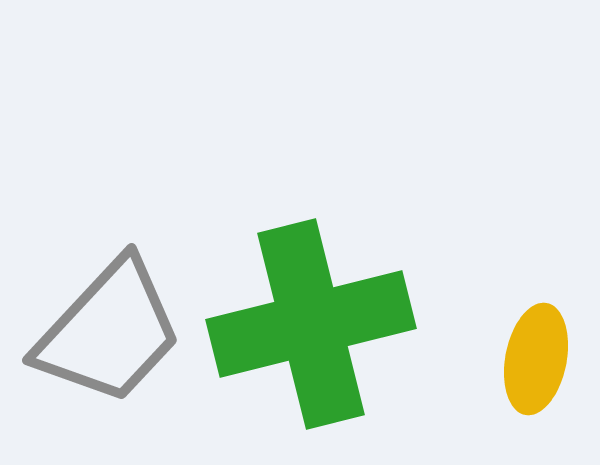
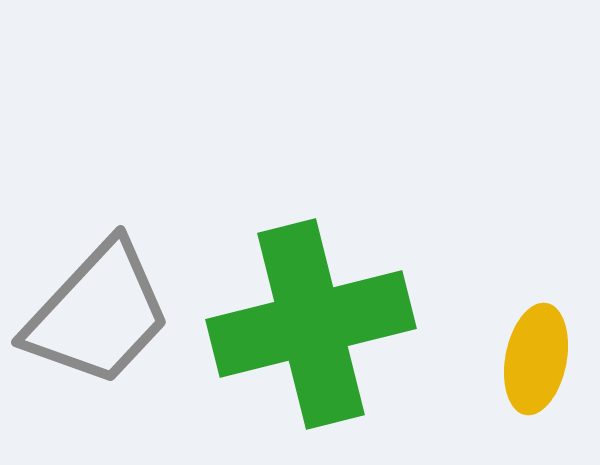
gray trapezoid: moved 11 px left, 18 px up
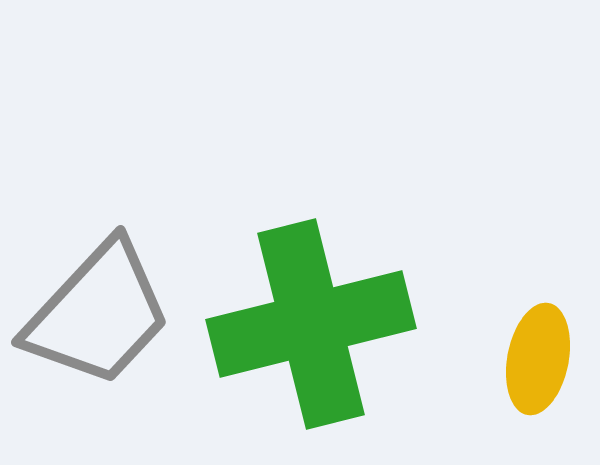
yellow ellipse: moved 2 px right
